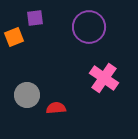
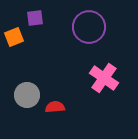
red semicircle: moved 1 px left, 1 px up
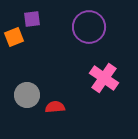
purple square: moved 3 px left, 1 px down
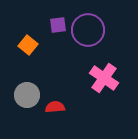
purple square: moved 26 px right, 6 px down
purple circle: moved 1 px left, 3 px down
orange square: moved 14 px right, 8 px down; rotated 30 degrees counterclockwise
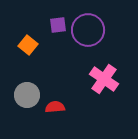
pink cross: moved 1 px down
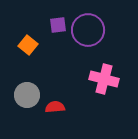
pink cross: rotated 20 degrees counterclockwise
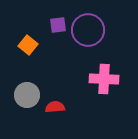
pink cross: rotated 12 degrees counterclockwise
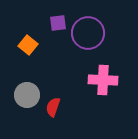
purple square: moved 2 px up
purple circle: moved 3 px down
pink cross: moved 1 px left, 1 px down
red semicircle: moved 2 px left; rotated 66 degrees counterclockwise
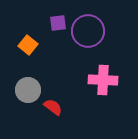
purple circle: moved 2 px up
gray circle: moved 1 px right, 5 px up
red semicircle: rotated 108 degrees clockwise
